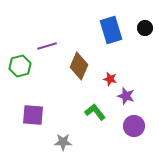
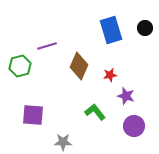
red star: moved 4 px up; rotated 24 degrees counterclockwise
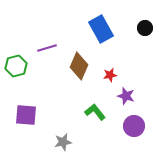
blue rectangle: moved 10 px left, 1 px up; rotated 12 degrees counterclockwise
purple line: moved 2 px down
green hexagon: moved 4 px left
purple square: moved 7 px left
gray star: rotated 12 degrees counterclockwise
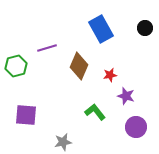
purple circle: moved 2 px right, 1 px down
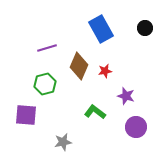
green hexagon: moved 29 px right, 18 px down
red star: moved 5 px left, 4 px up
green L-shape: rotated 15 degrees counterclockwise
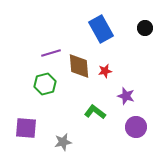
purple line: moved 4 px right, 5 px down
brown diamond: rotated 28 degrees counterclockwise
purple square: moved 13 px down
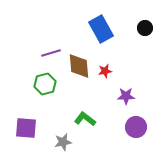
purple star: rotated 18 degrees counterclockwise
green L-shape: moved 10 px left, 7 px down
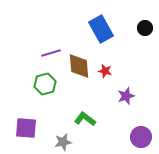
red star: rotated 24 degrees clockwise
purple star: rotated 18 degrees counterclockwise
purple circle: moved 5 px right, 10 px down
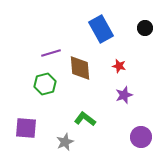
brown diamond: moved 1 px right, 2 px down
red star: moved 14 px right, 5 px up
purple star: moved 2 px left, 1 px up
gray star: moved 2 px right; rotated 12 degrees counterclockwise
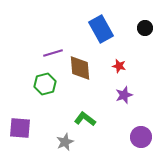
purple line: moved 2 px right
purple square: moved 6 px left
